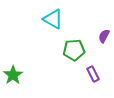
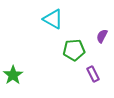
purple semicircle: moved 2 px left
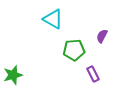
green star: rotated 18 degrees clockwise
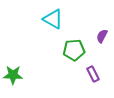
green star: rotated 18 degrees clockwise
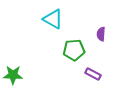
purple semicircle: moved 1 px left, 2 px up; rotated 24 degrees counterclockwise
purple rectangle: rotated 35 degrees counterclockwise
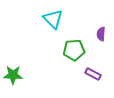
cyan triangle: rotated 15 degrees clockwise
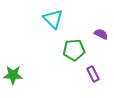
purple semicircle: rotated 112 degrees clockwise
purple rectangle: rotated 35 degrees clockwise
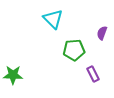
purple semicircle: moved 1 px right, 1 px up; rotated 96 degrees counterclockwise
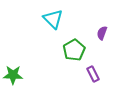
green pentagon: rotated 25 degrees counterclockwise
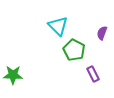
cyan triangle: moved 5 px right, 7 px down
green pentagon: rotated 15 degrees counterclockwise
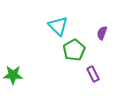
green pentagon: rotated 15 degrees clockwise
